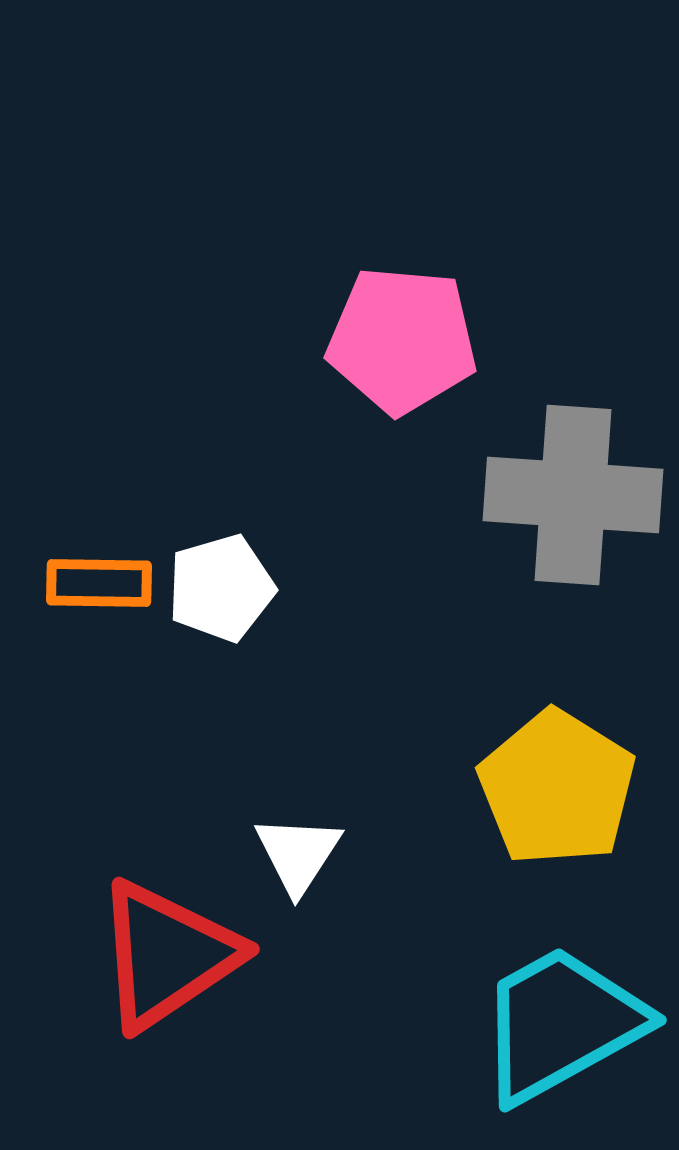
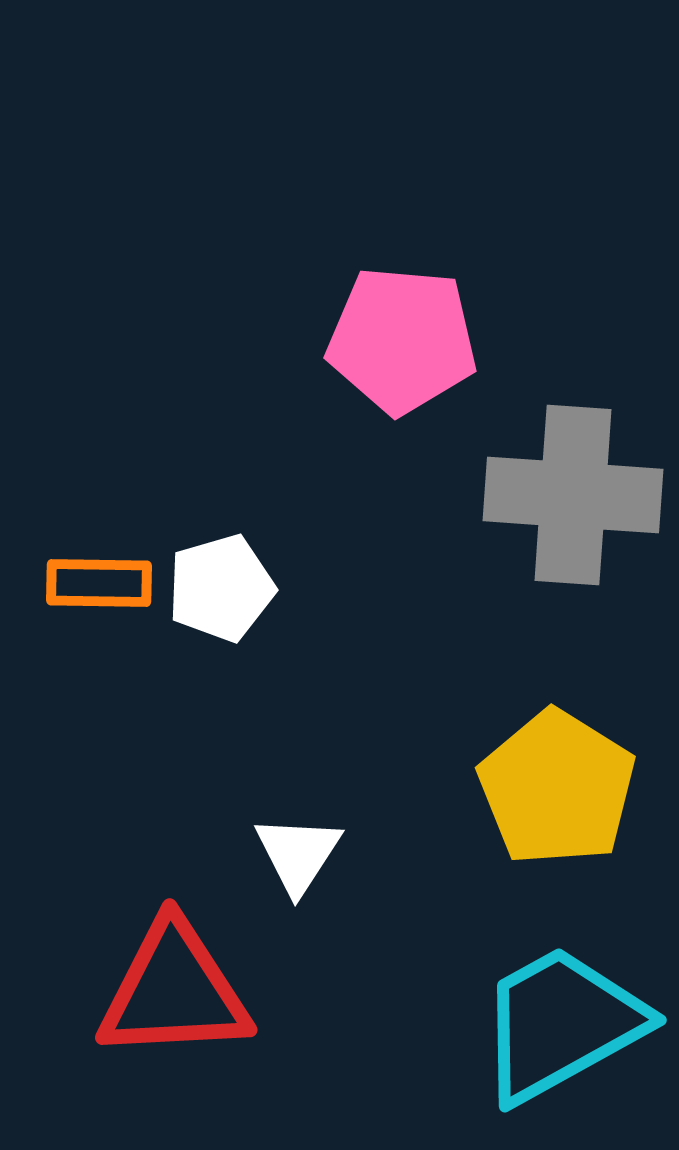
red triangle: moved 7 px right, 36 px down; rotated 31 degrees clockwise
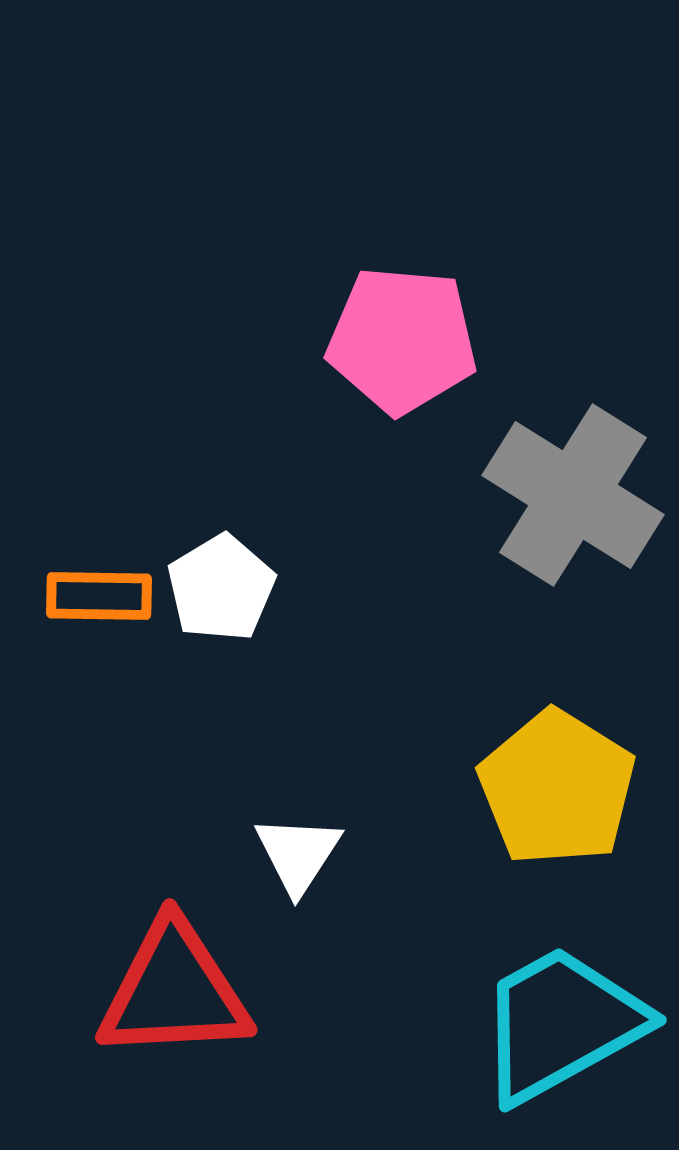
gray cross: rotated 28 degrees clockwise
orange rectangle: moved 13 px down
white pentagon: rotated 15 degrees counterclockwise
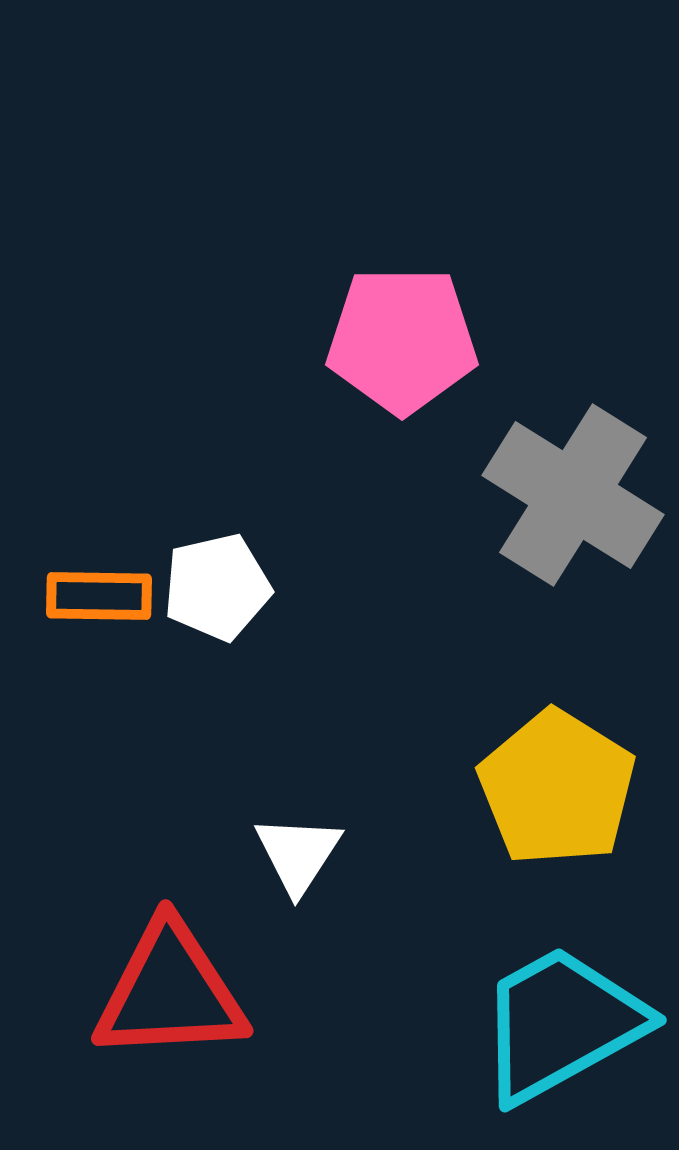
pink pentagon: rotated 5 degrees counterclockwise
white pentagon: moved 4 px left, 1 px up; rotated 18 degrees clockwise
red triangle: moved 4 px left, 1 px down
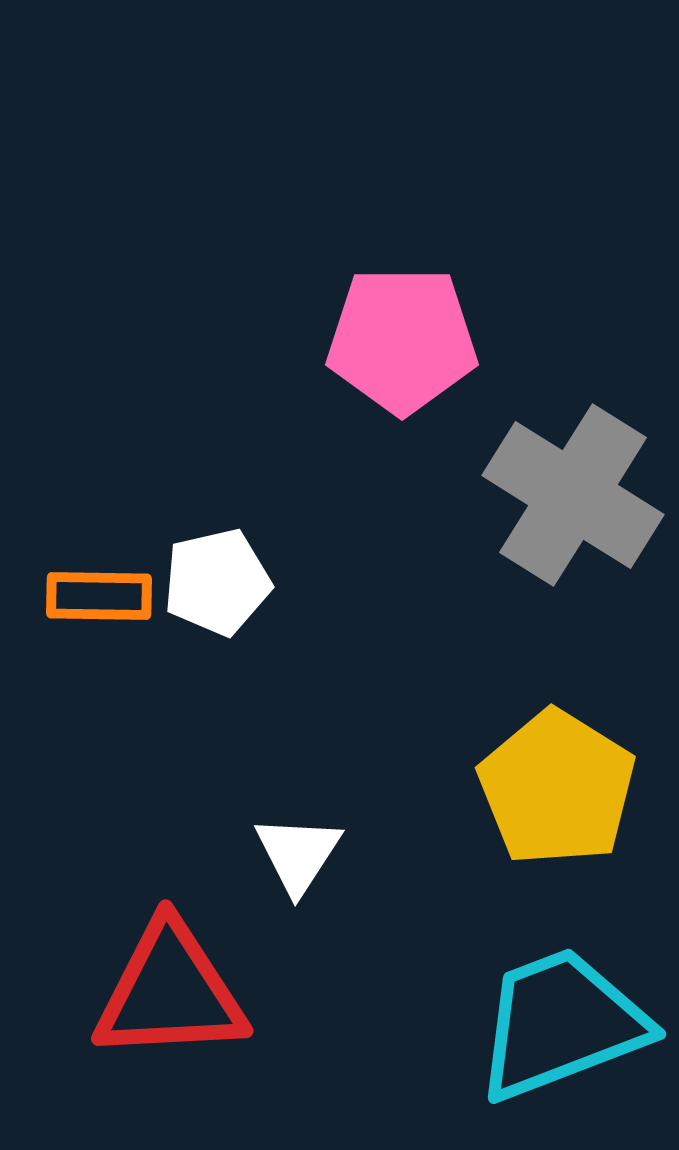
white pentagon: moved 5 px up
cyan trapezoid: rotated 8 degrees clockwise
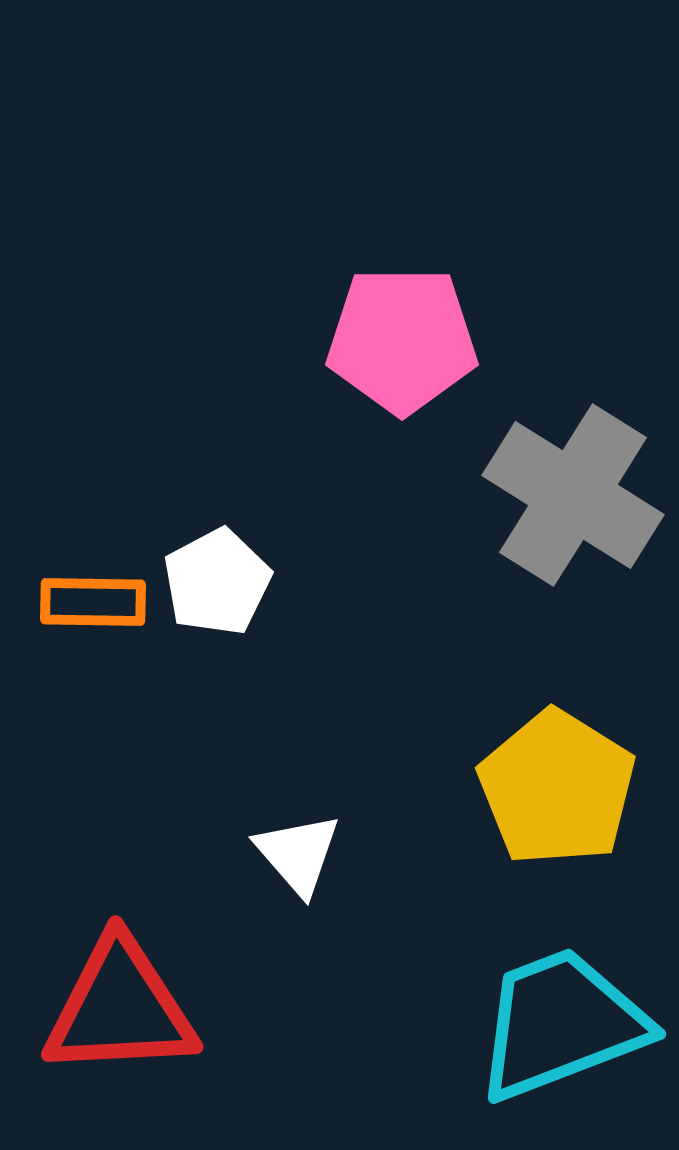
white pentagon: rotated 15 degrees counterclockwise
orange rectangle: moved 6 px left, 6 px down
white triangle: rotated 14 degrees counterclockwise
red triangle: moved 50 px left, 16 px down
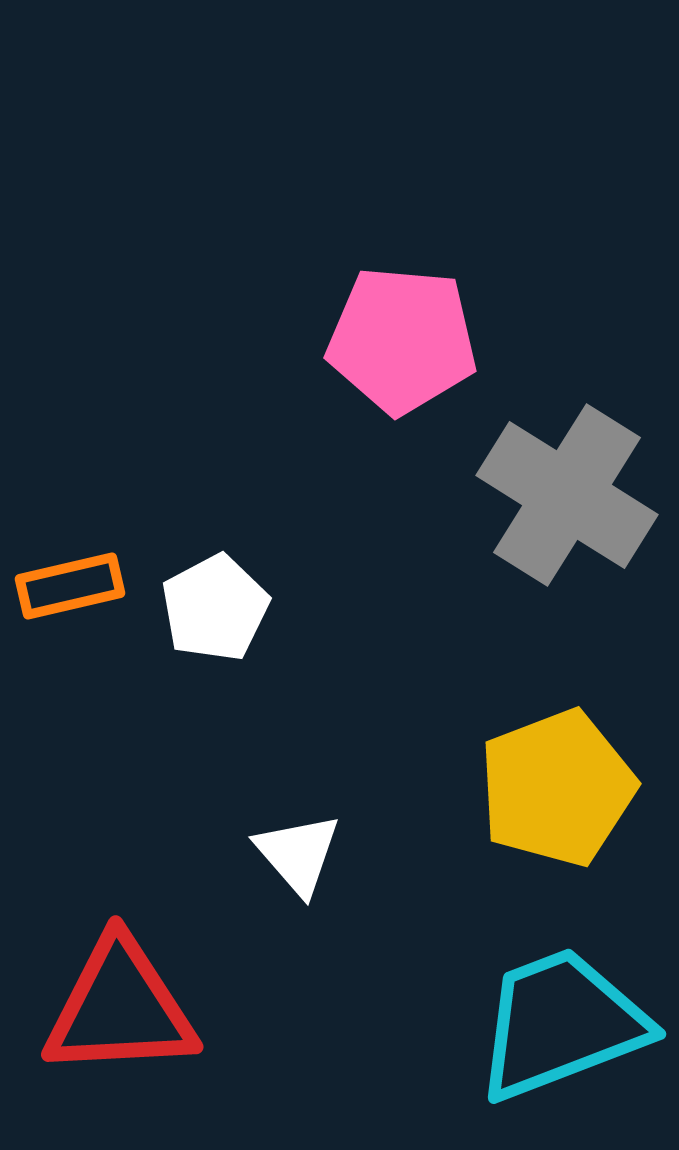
pink pentagon: rotated 5 degrees clockwise
gray cross: moved 6 px left
white pentagon: moved 2 px left, 26 px down
orange rectangle: moved 23 px left, 16 px up; rotated 14 degrees counterclockwise
yellow pentagon: rotated 19 degrees clockwise
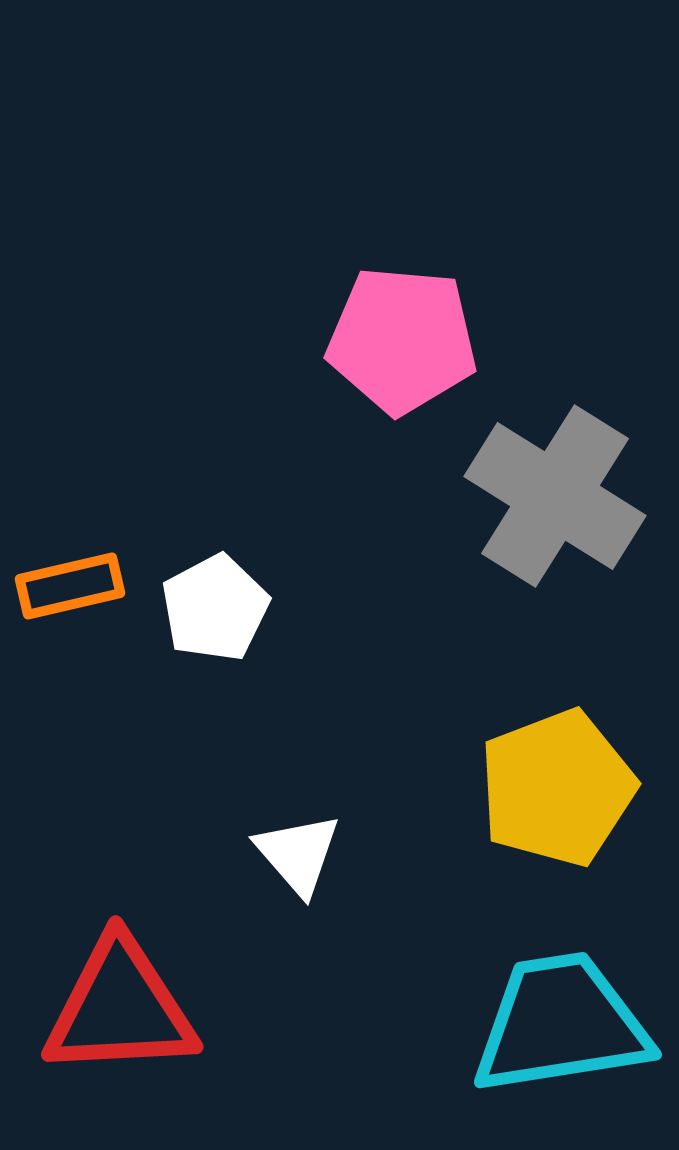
gray cross: moved 12 px left, 1 px down
cyan trapezoid: rotated 12 degrees clockwise
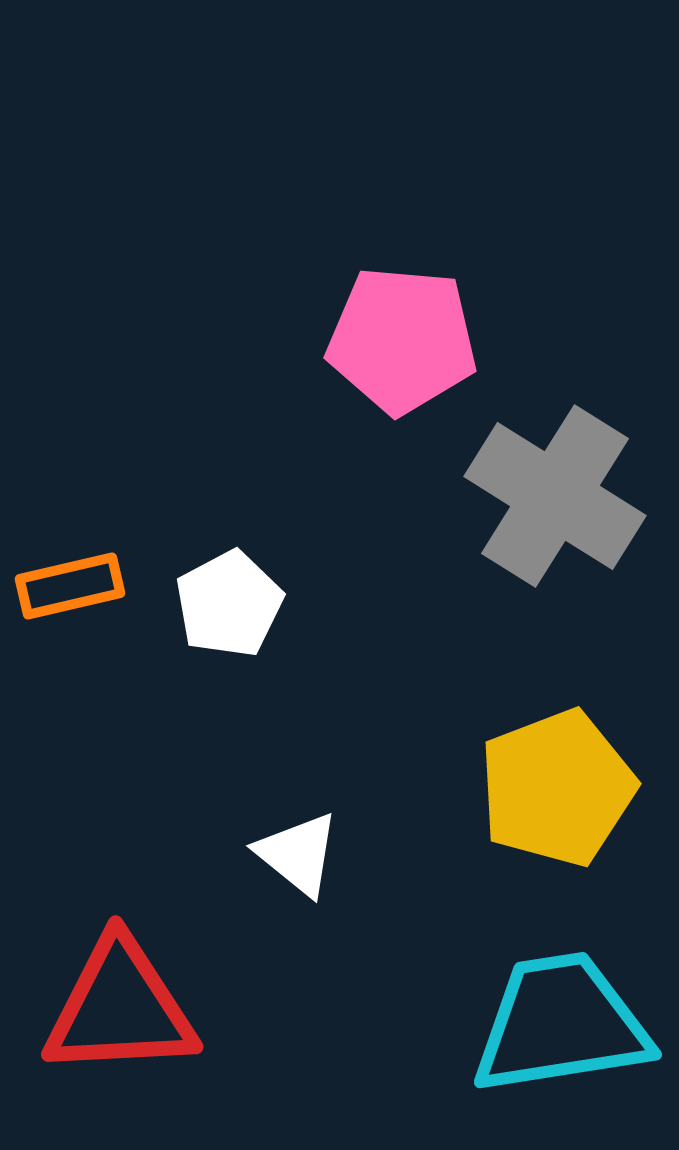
white pentagon: moved 14 px right, 4 px up
white triangle: rotated 10 degrees counterclockwise
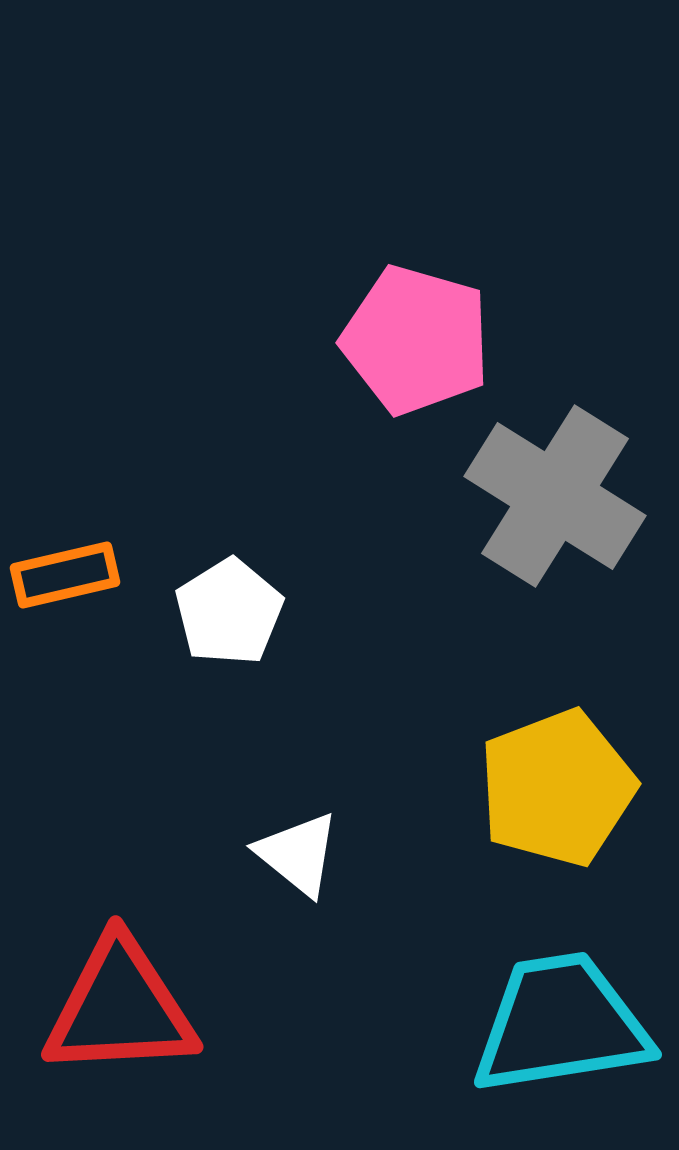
pink pentagon: moved 14 px right; rotated 11 degrees clockwise
orange rectangle: moved 5 px left, 11 px up
white pentagon: moved 8 px down; rotated 4 degrees counterclockwise
